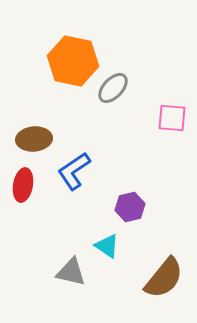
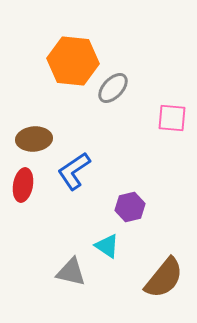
orange hexagon: rotated 6 degrees counterclockwise
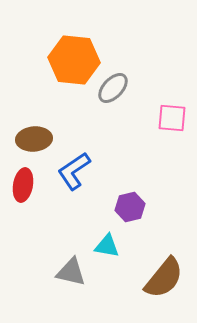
orange hexagon: moved 1 px right, 1 px up
cyan triangle: rotated 24 degrees counterclockwise
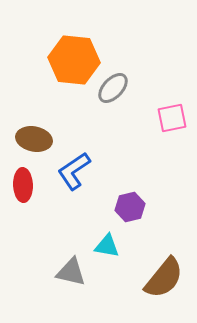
pink square: rotated 16 degrees counterclockwise
brown ellipse: rotated 16 degrees clockwise
red ellipse: rotated 12 degrees counterclockwise
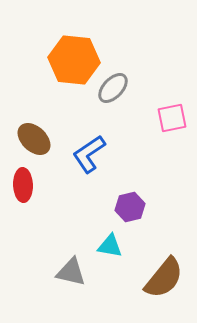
brown ellipse: rotated 32 degrees clockwise
blue L-shape: moved 15 px right, 17 px up
cyan triangle: moved 3 px right
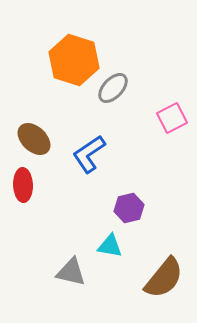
orange hexagon: rotated 12 degrees clockwise
pink square: rotated 16 degrees counterclockwise
purple hexagon: moved 1 px left, 1 px down
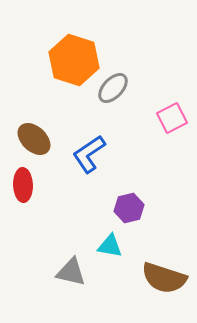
brown semicircle: rotated 69 degrees clockwise
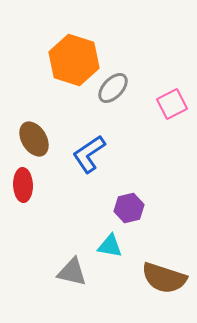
pink square: moved 14 px up
brown ellipse: rotated 16 degrees clockwise
gray triangle: moved 1 px right
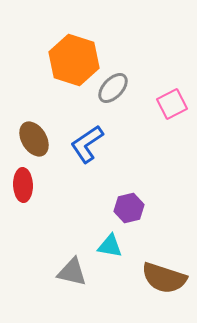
blue L-shape: moved 2 px left, 10 px up
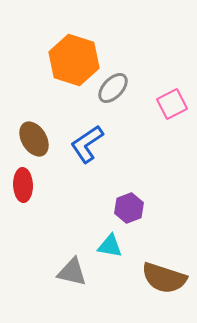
purple hexagon: rotated 8 degrees counterclockwise
